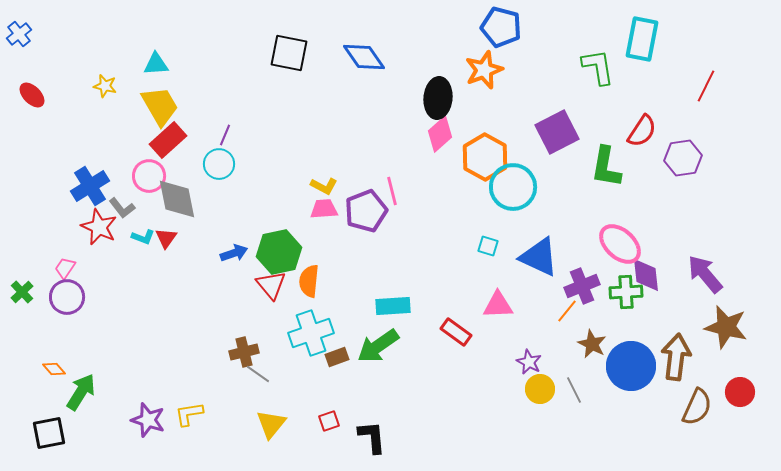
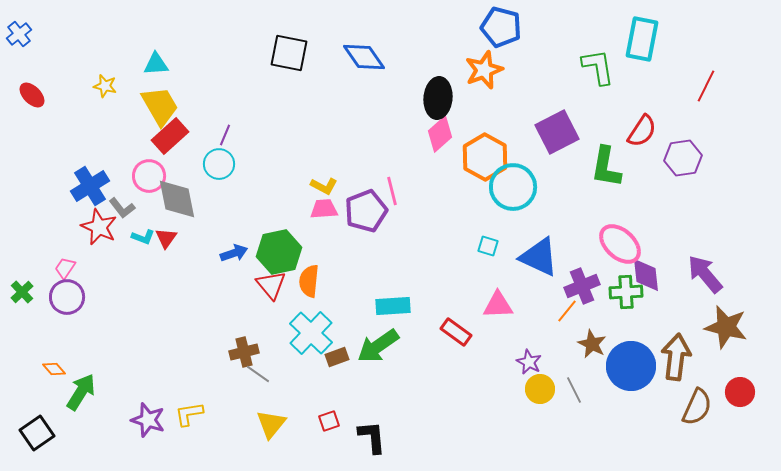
red rectangle at (168, 140): moved 2 px right, 4 px up
cyan cross at (311, 333): rotated 27 degrees counterclockwise
black square at (49, 433): moved 12 px left; rotated 24 degrees counterclockwise
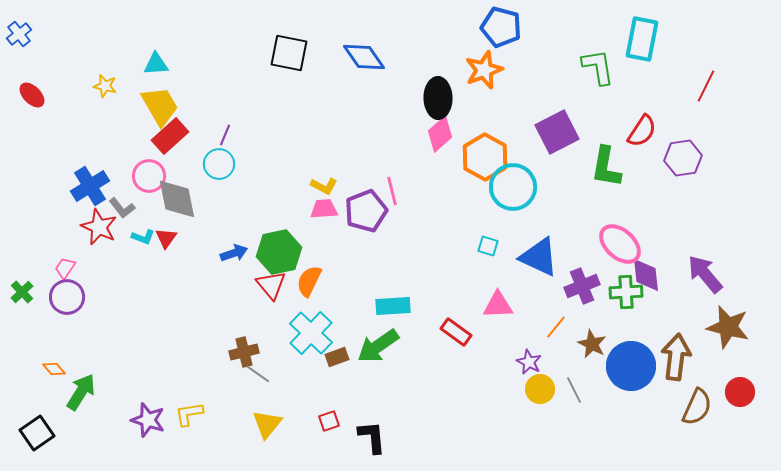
black ellipse at (438, 98): rotated 6 degrees counterclockwise
orange semicircle at (309, 281): rotated 20 degrees clockwise
orange line at (567, 311): moved 11 px left, 16 px down
brown star at (726, 327): moved 2 px right
yellow triangle at (271, 424): moved 4 px left
